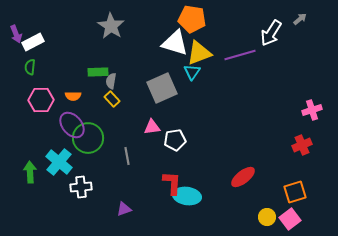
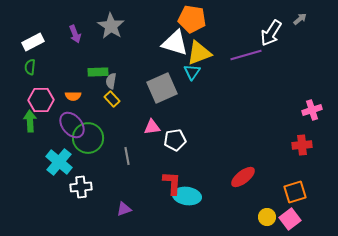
purple arrow: moved 59 px right
purple line: moved 6 px right
red cross: rotated 18 degrees clockwise
green arrow: moved 51 px up
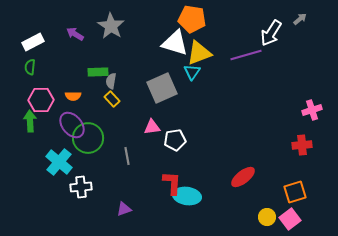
purple arrow: rotated 144 degrees clockwise
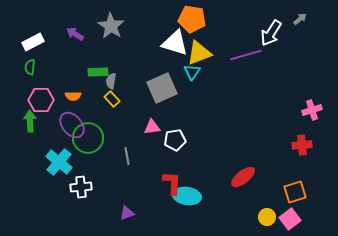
purple triangle: moved 3 px right, 4 px down
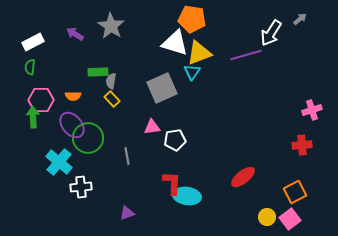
green arrow: moved 3 px right, 4 px up
orange square: rotated 10 degrees counterclockwise
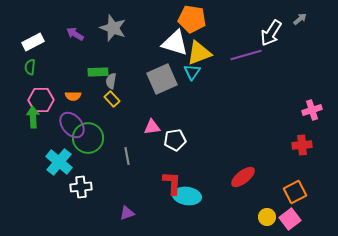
gray star: moved 2 px right, 2 px down; rotated 12 degrees counterclockwise
gray square: moved 9 px up
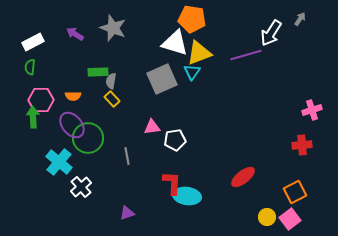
gray arrow: rotated 16 degrees counterclockwise
white cross: rotated 35 degrees counterclockwise
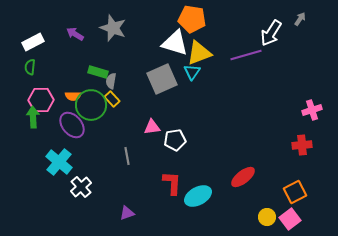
green rectangle: rotated 18 degrees clockwise
green circle: moved 3 px right, 33 px up
cyan ellipse: moved 11 px right; rotated 36 degrees counterclockwise
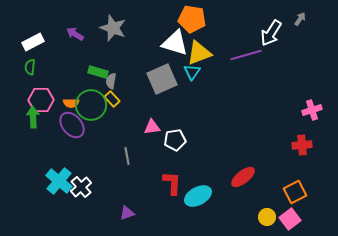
orange semicircle: moved 2 px left, 7 px down
cyan cross: moved 19 px down
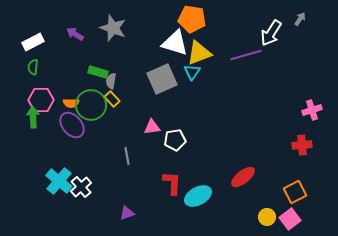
green semicircle: moved 3 px right
